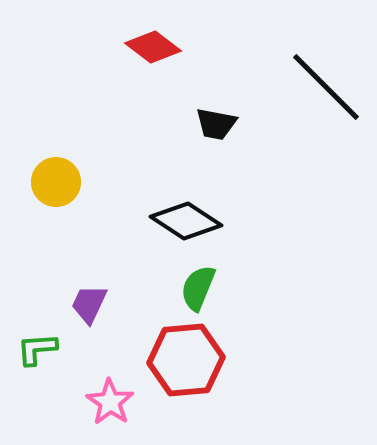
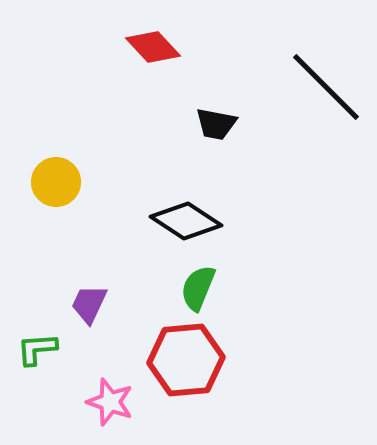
red diamond: rotated 10 degrees clockwise
pink star: rotated 15 degrees counterclockwise
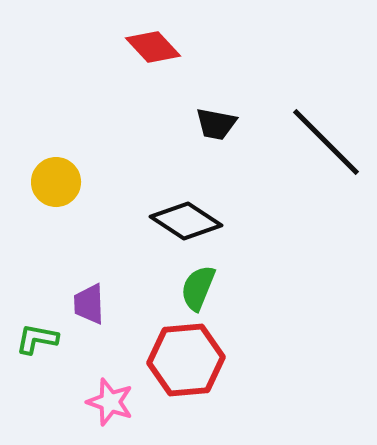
black line: moved 55 px down
purple trapezoid: rotated 27 degrees counterclockwise
green L-shape: moved 10 px up; rotated 15 degrees clockwise
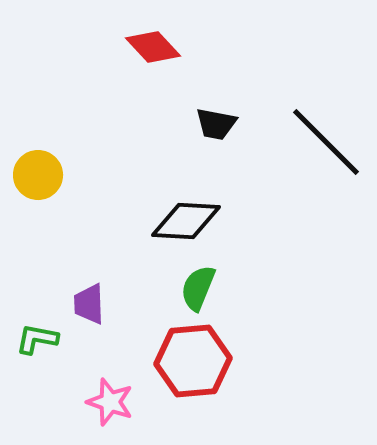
yellow circle: moved 18 px left, 7 px up
black diamond: rotated 30 degrees counterclockwise
red hexagon: moved 7 px right, 1 px down
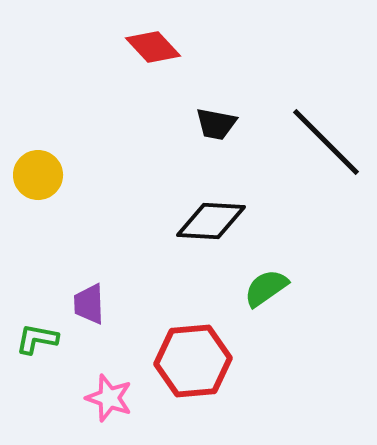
black diamond: moved 25 px right
green semicircle: moved 68 px right; rotated 33 degrees clockwise
pink star: moved 1 px left, 4 px up
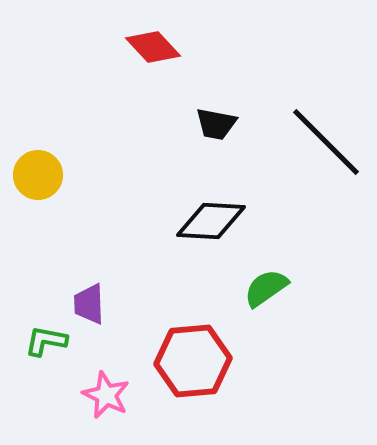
green L-shape: moved 9 px right, 2 px down
pink star: moved 3 px left, 3 px up; rotated 6 degrees clockwise
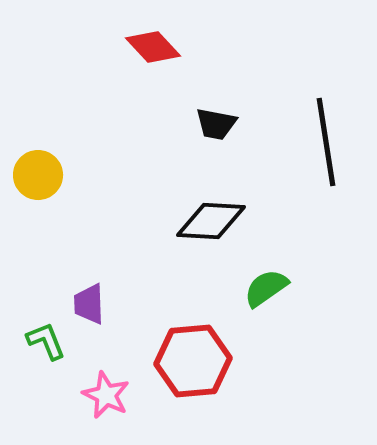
black line: rotated 36 degrees clockwise
green L-shape: rotated 57 degrees clockwise
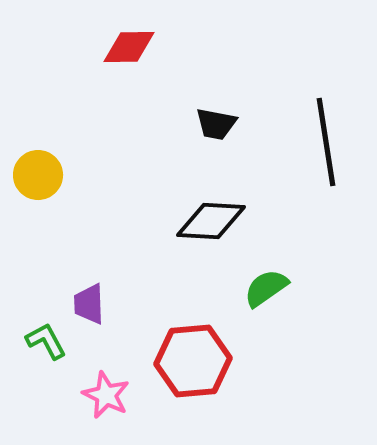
red diamond: moved 24 px left; rotated 48 degrees counterclockwise
green L-shape: rotated 6 degrees counterclockwise
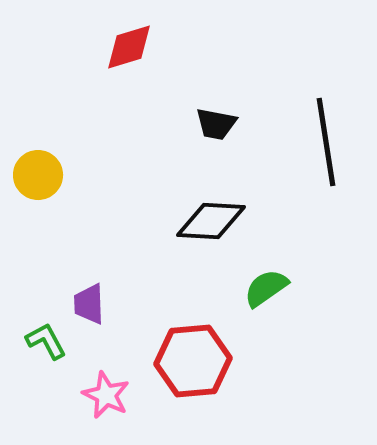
red diamond: rotated 16 degrees counterclockwise
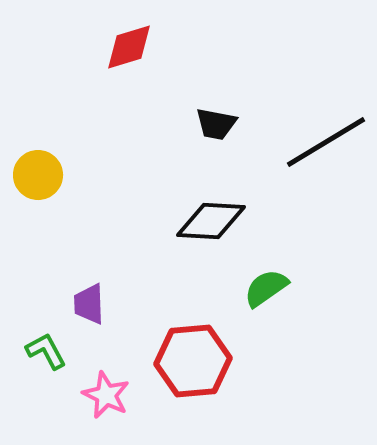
black line: rotated 68 degrees clockwise
green L-shape: moved 10 px down
